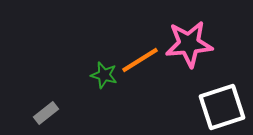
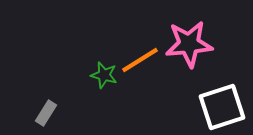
gray rectangle: rotated 20 degrees counterclockwise
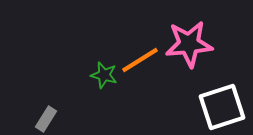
gray rectangle: moved 6 px down
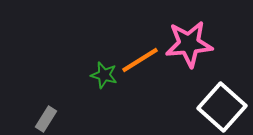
white square: rotated 30 degrees counterclockwise
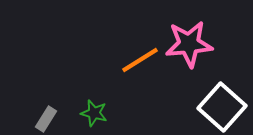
green star: moved 10 px left, 38 px down
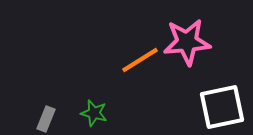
pink star: moved 2 px left, 2 px up
white square: rotated 36 degrees clockwise
gray rectangle: rotated 10 degrees counterclockwise
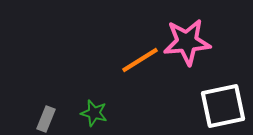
white square: moved 1 px right, 1 px up
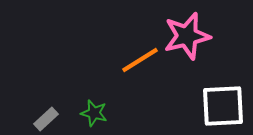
pink star: moved 6 px up; rotated 9 degrees counterclockwise
white square: rotated 9 degrees clockwise
gray rectangle: rotated 25 degrees clockwise
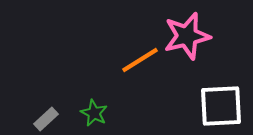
white square: moved 2 px left
green star: rotated 12 degrees clockwise
